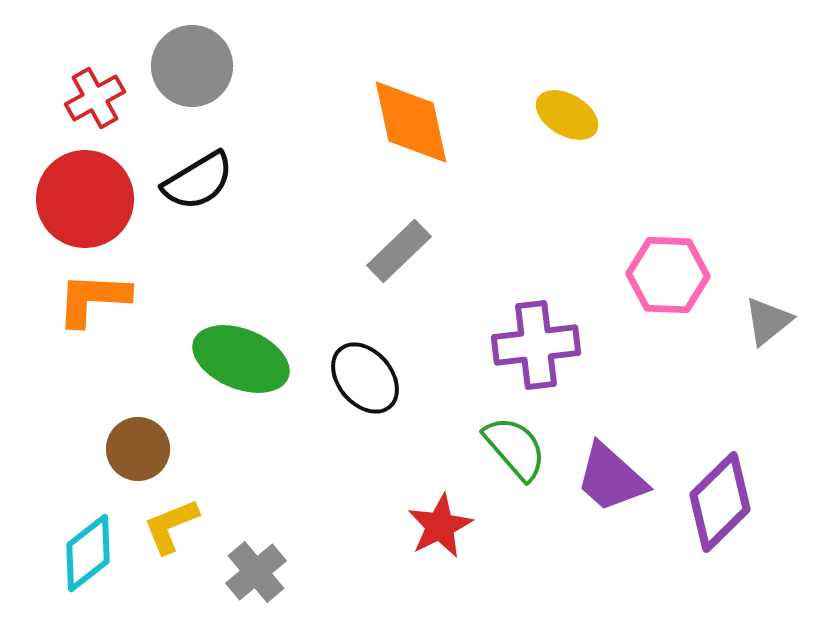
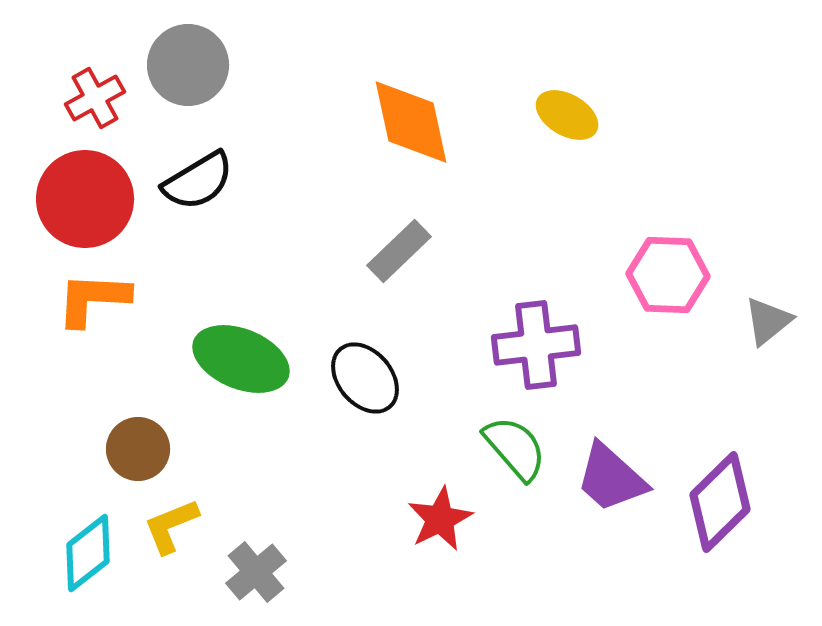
gray circle: moved 4 px left, 1 px up
red star: moved 7 px up
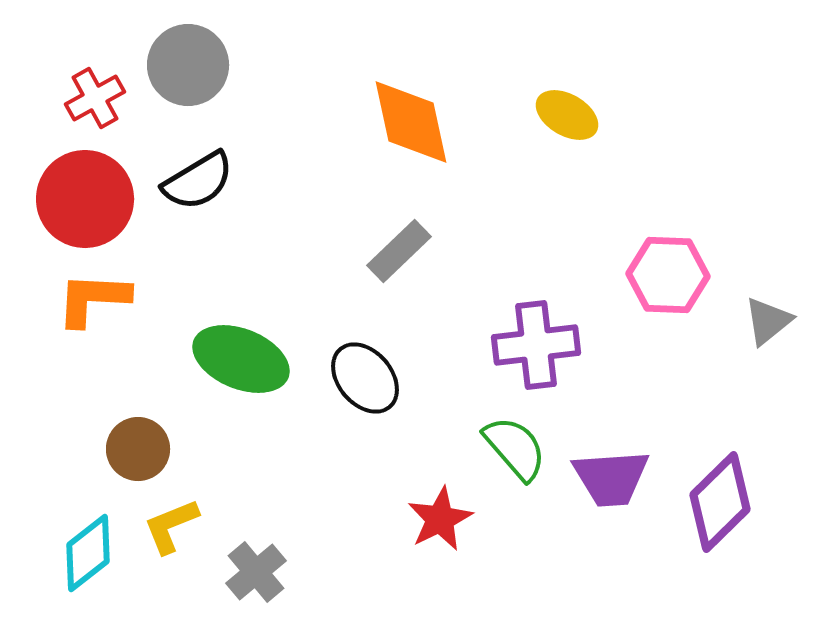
purple trapezoid: rotated 46 degrees counterclockwise
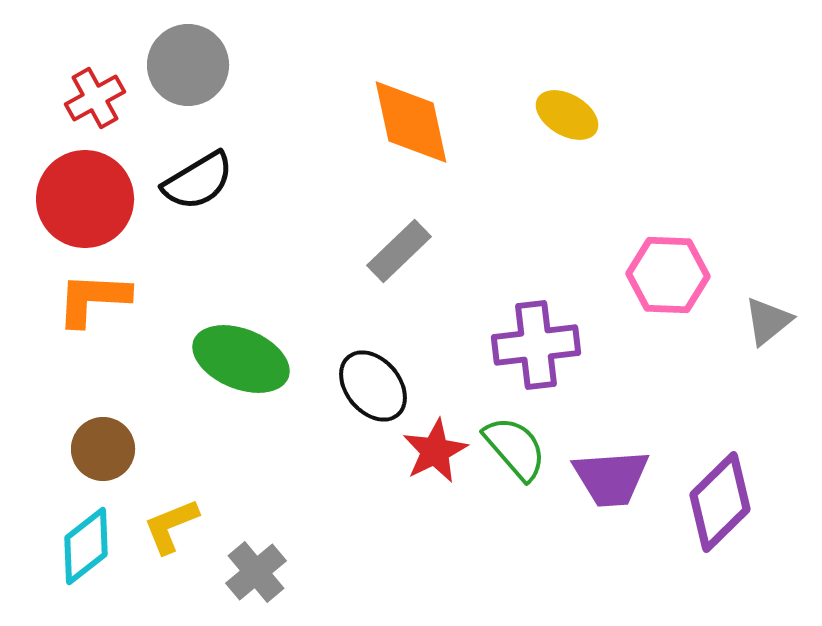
black ellipse: moved 8 px right, 8 px down
brown circle: moved 35 px left
red star: moved 5 px left, 68 px up
cyan diamond: moved 2 px left, 7 px up
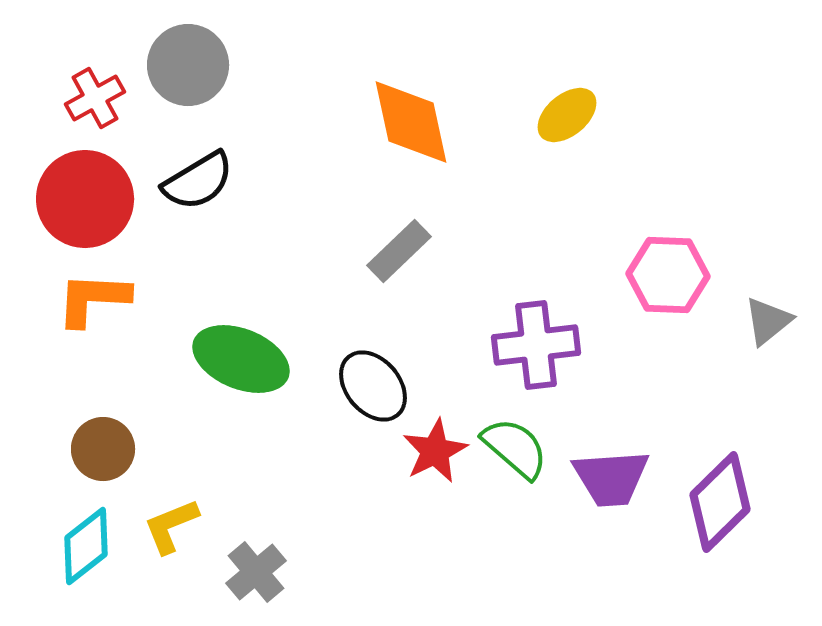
yellow ellipse: rotated 70 degrees counterclockwise
green semicircle: rotated 8 degrees counterclockwise
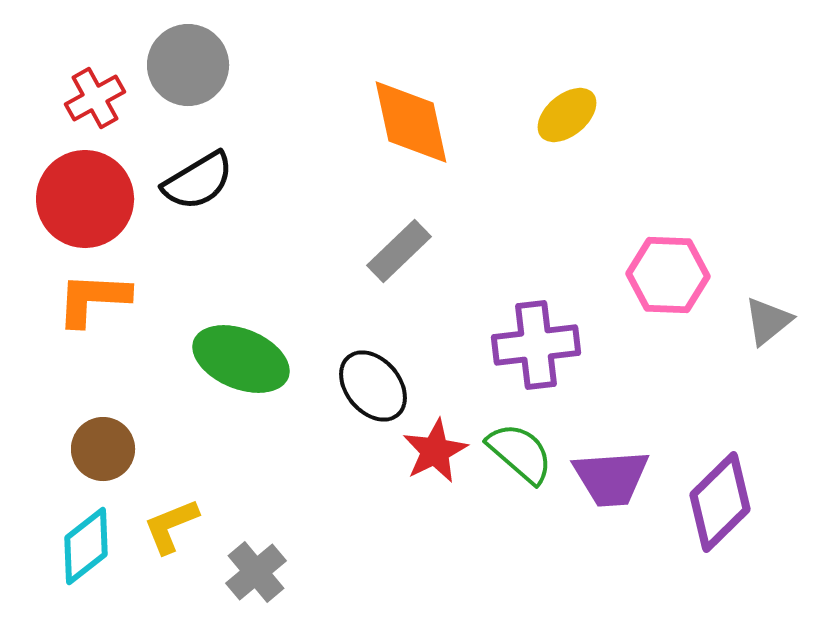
green semicircle: moved 5 px right, 5 px down
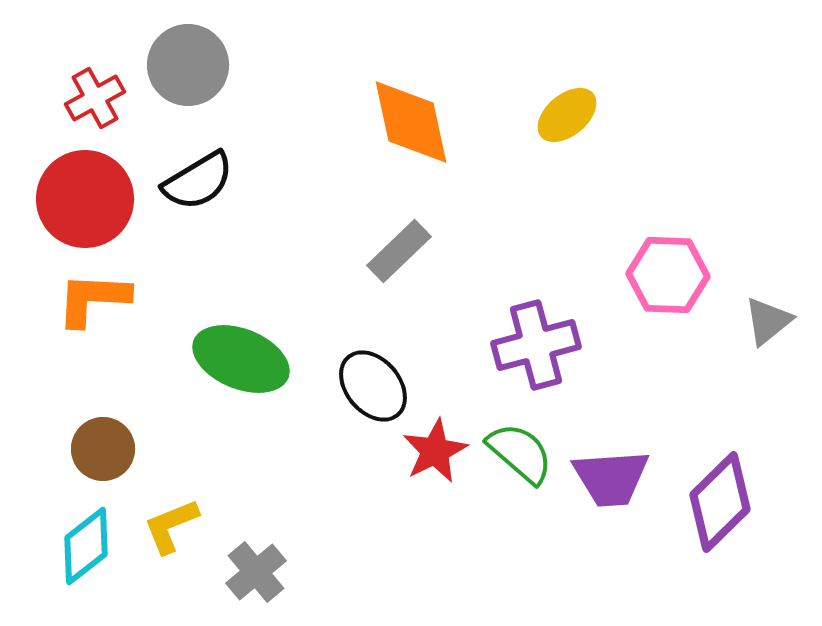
purple cross: rotated 8 degrees counterclockwise
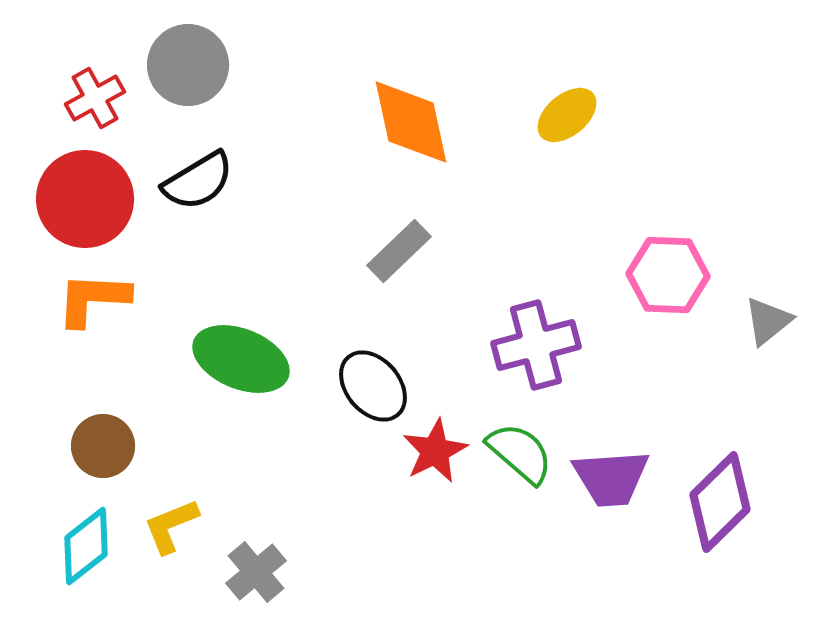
brown circle: moved 3 px up
